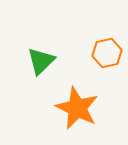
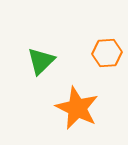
orange hexagon: rotated 8 degrees clockwise
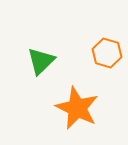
orange hexagon: rotated 20 degrees clockwise
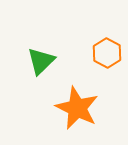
orange hexagon: rotated 12 degrees clockwise
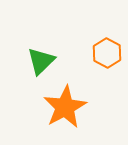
orange star: moved 12 px left, 1 px up; rotated 18 degrees clockwise
